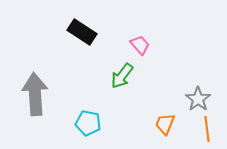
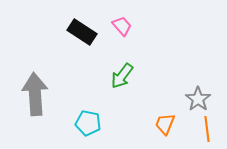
pink trapezoid: moved 18 px left, 19 px up
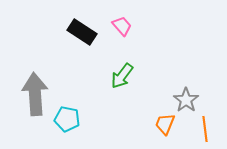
gray star: moved 12 px left, 1 px down
cyan pentagon: moved 21 px left, 4 px up
orange line: moved 2 px left
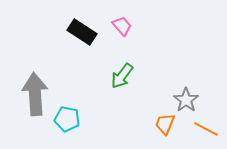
orange line: moved 1 px right; rotated 55 degrees counterclockwise
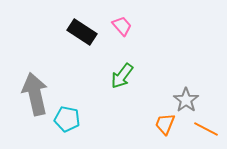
gray arrow: rotated 9 degrees counterclockwise
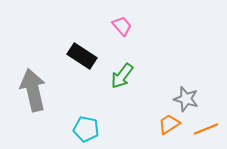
black rectangle: moved 24 px down
gray arrow: moved 2 px left, 4 px up
gray star: moved 1 px up; rotated 20 degrees counterclockwise
cyan pentagon: moved 19 px right, 10 px down
orange trapezoid: moved 4 px right; rotated 35 degrees clockwise
orange line: rotated 50 degrees counterclockwise
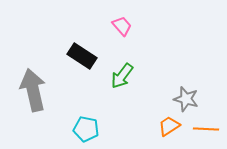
orange trapezoid: moved 2 px down
orange line: rotated 25 degrees clockwise
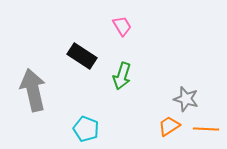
pink trapezoid: rotated 10 degrees clockwise
green arrow: rotated 20 degrees counterclockwise
cyan pentagon: rotated 10 degrees clockwise
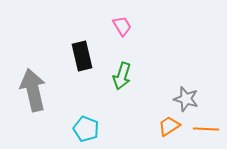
black rectangle: rotated 44 degrees clockwise
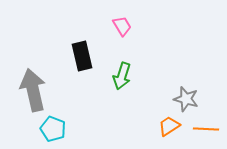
cyan pentagon: moved 33 px left
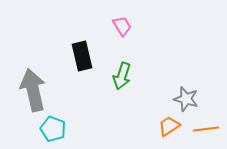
orange line: rotated 10 degrees counterclockwise
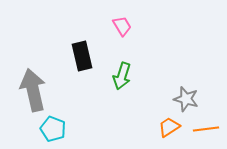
orange trapezoid: moved 1 px down
